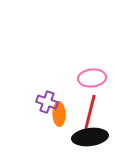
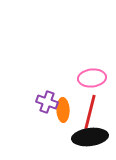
orange ellipse: moved 4 px right, 4 px up
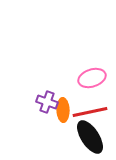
pink ellipse: rotated 12 degrees counterclockwise
red line: rotated 64 degrees clockwise
black ellipse: rotated 64 degrees clockwise
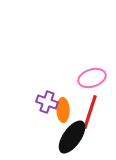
red line: rotated 60 degrees counterclockwise
black ellipse: moved 18 px left; rotated 68 degrees clockwise
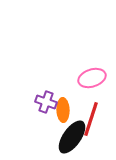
purple cross: moved 1 px left
red line: moved 1 px right, 7 px down
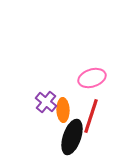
purple cross: rotated 20 degrees clockwise
red line: moved 3 px up
black ellipse: rotated 16 degrees counterclockwise
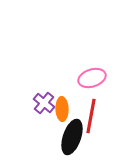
purple cross: moved 2 px left, 1 px down
orange ellipse: moved 1 px left, 1 px up
red line: rotated 8 degrees counterclockwise
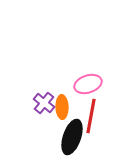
pink ellipse: moved 4 px left, 6 px down
orange ellipse: moved 2 px up
